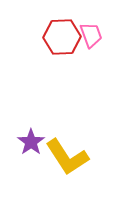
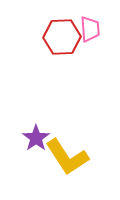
pink trapezoid: moved 1 px left, 6 px up; rotated 16 degrees clockwise
purple star: moved 5 px right, 4 px up
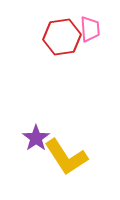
red hexagon: rotated 6 degrees counterclockwise
yellow L-shape: moved 1 px left
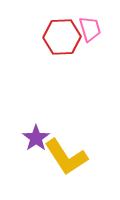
pink trapezoid: rotated 12 degrees counterclockwise
red hexagon: rotated 6 degrees clockwise
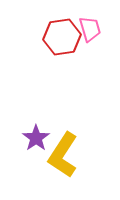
red hexagon: rotated 6 degrees counterclockwise
yellow L-shape: moved 3 px left, 2 px up; rotated 66 degrees clockwise
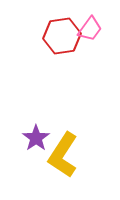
pink trapezoid: rotated 52 degrees clockwise
red hexagon: moved 1 px up
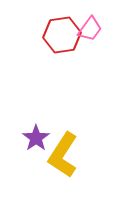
red hexagon: moved 1 px up
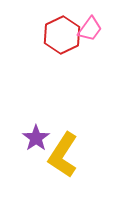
red hexagon: rotated 18 degrees counterclockwise
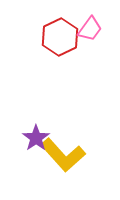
red hexagon: moved 2 px left, 2 px down
yellow L-shape: rotated 75 degrees counterclockwise
